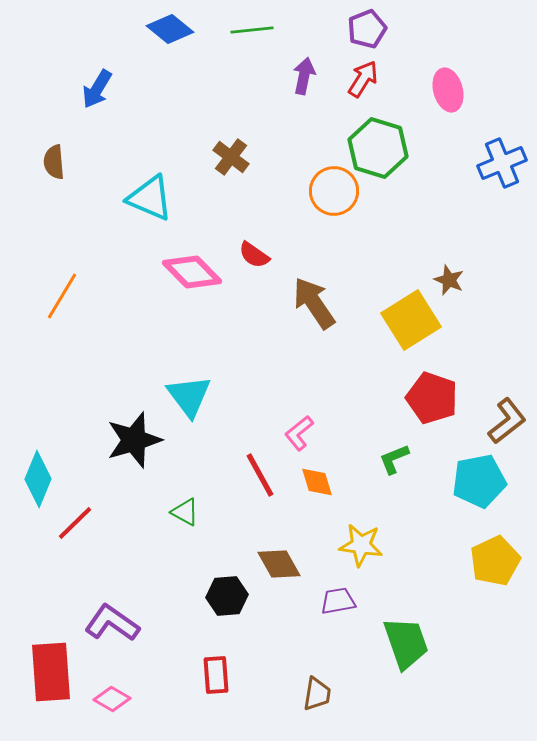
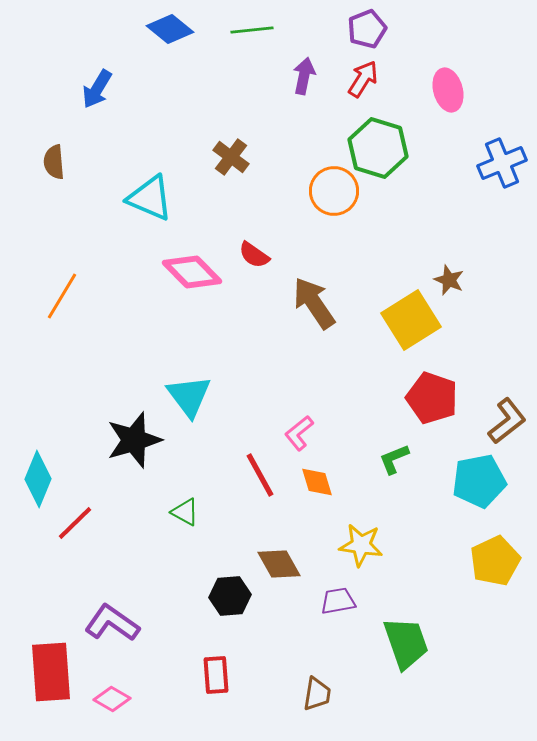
black hexagon at (227, 596): moved 3 px right
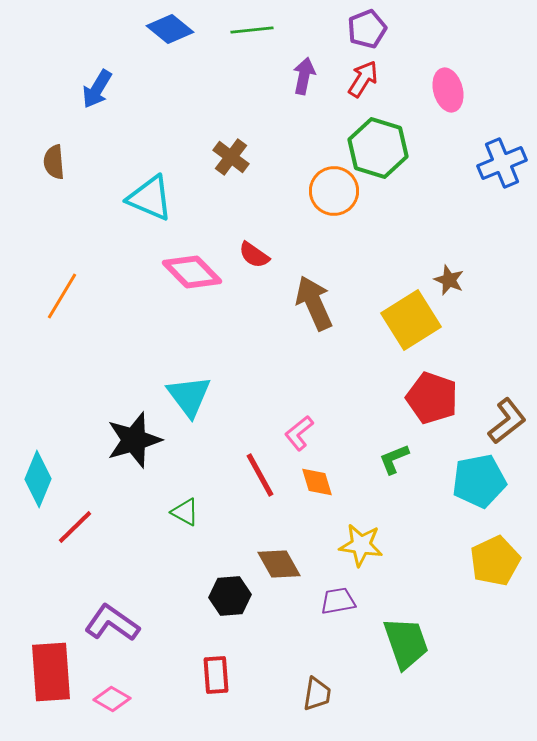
brown arrow at (314, 303): rotated 10 degrees clockwise
red line at (75, 523): moved 4 px down
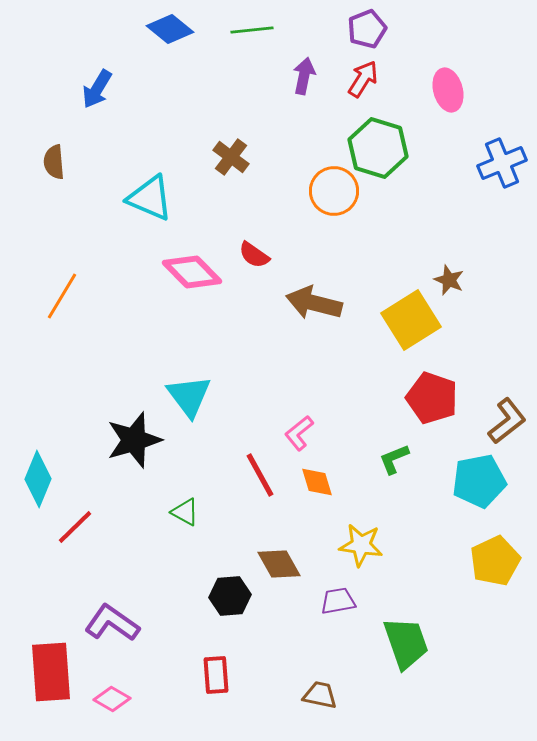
brown arrow at (314, 303): rotated 52 degrees counterclockwise
brown trapezoid at (317, 694): moved 3 px right, 1 px down; rotated 87 degrees counterclockwise
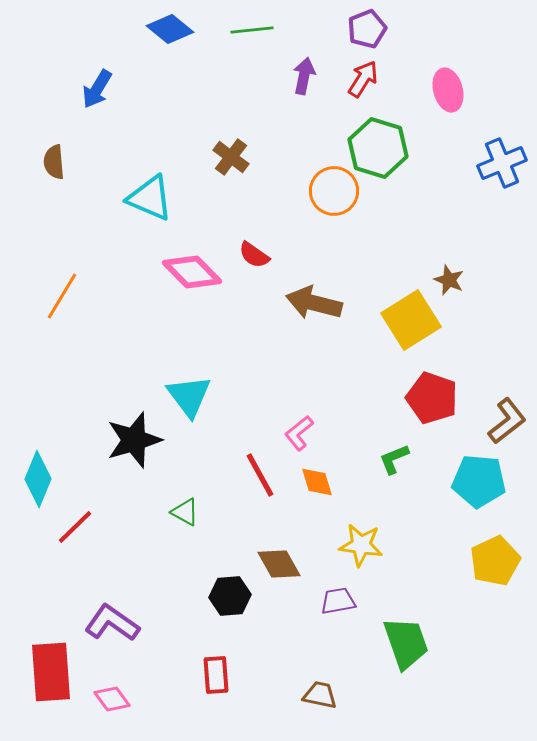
cyan pentagon at (479, 481): rotated 16 degrees clockwise
pink diamond at (112, 699): rotated 24 degrees clockwise
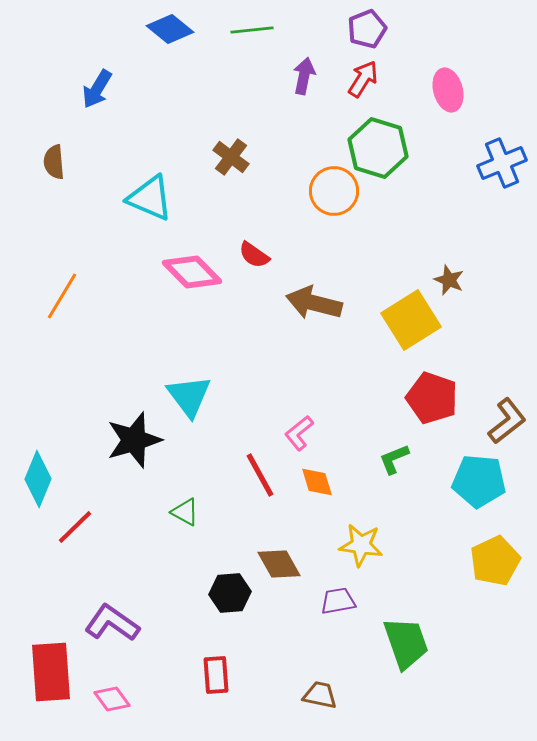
black hexagon at (230, 596): moved 3 px up
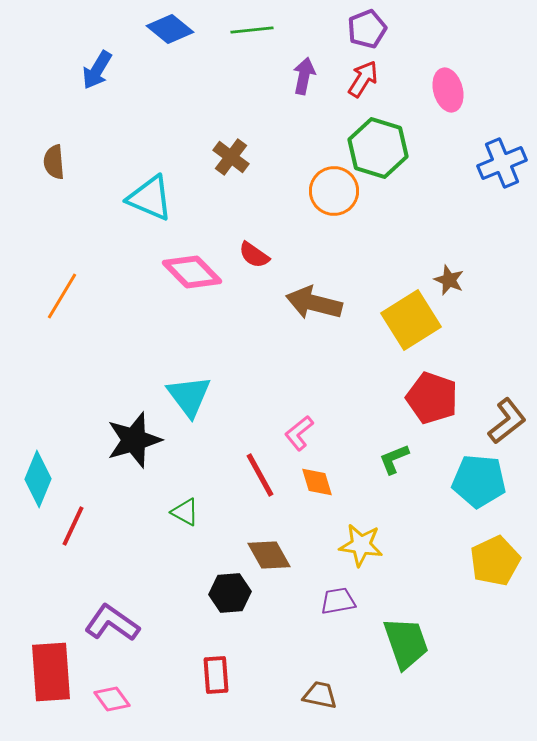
blue arrow at (97, 89): moved 19 px up
red line at (75, 527): moved 2 px left, 1 px up; rotated 21 degrees counterclockwise
brown diamond at (279, 564): moved 10 px left, 9 px up
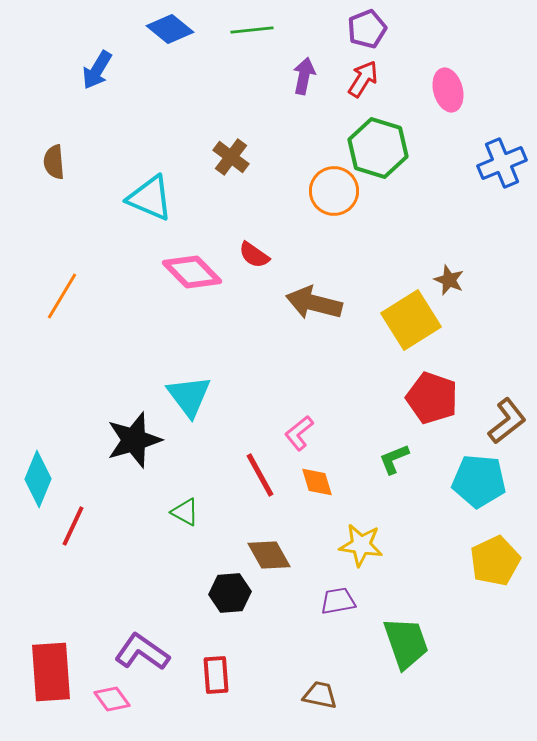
purple L-shape at (112, 623): moved 30 px right, 29 px down
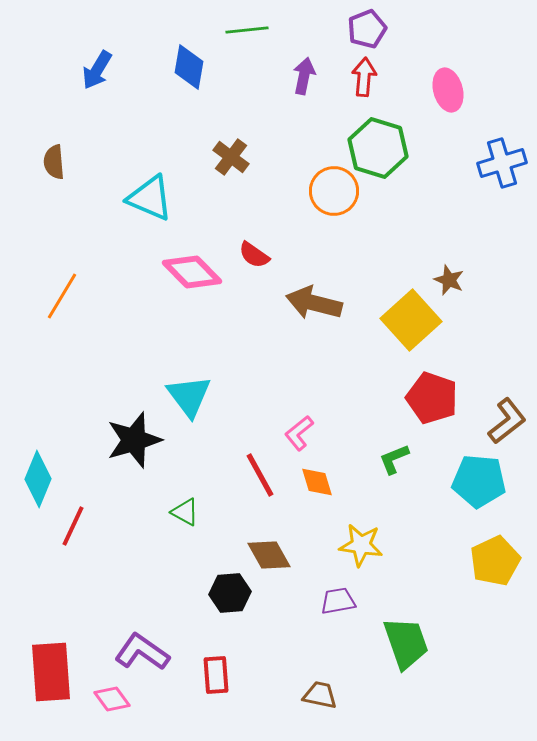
blue diamond at (170, 29): moved 19 px right, 38 px down; rotated 60 degrees clockwise
green line at (252, 30): moved 5 px left
red arrow at (363, 79): moved 1 px right, 2 px up; rotated 27 degrees counterclockwise
blue cross at (502, 163): rotated 6 degrees clockwise
yellow square at (411, 320): rotated 10 degrees counterclockwise
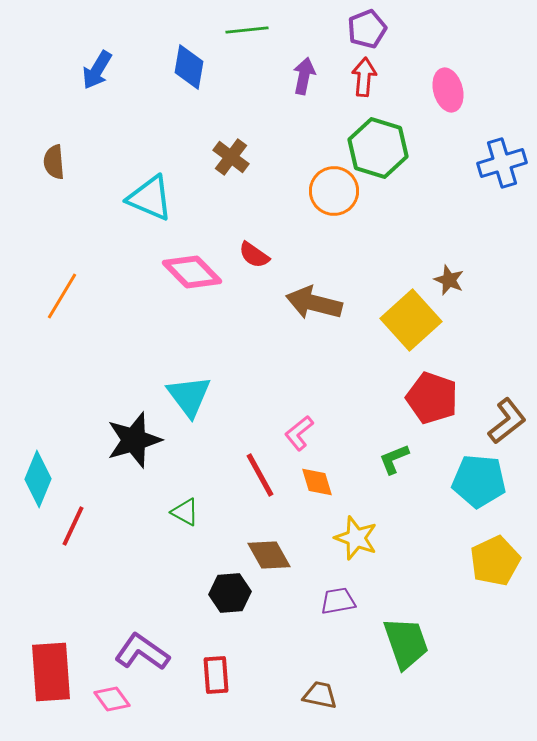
yellow star at (361, 545): moved 5 px left, 7 px up; rotated 12 degrees clockwise
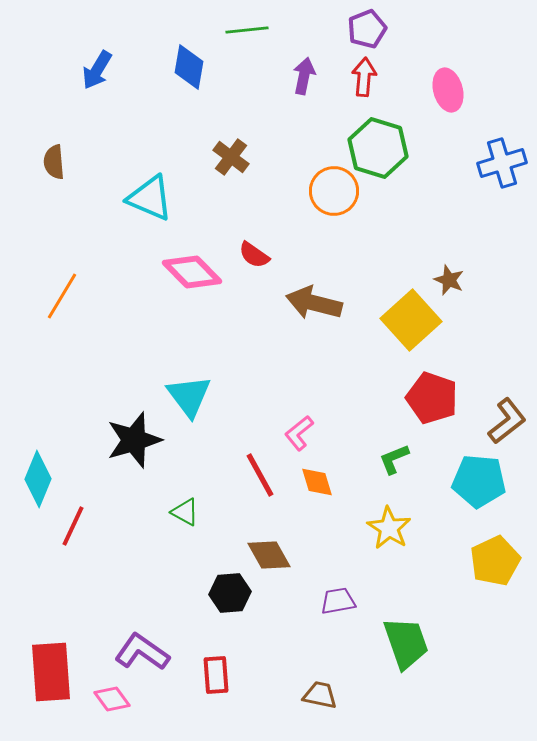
yellow star at (356, 538): moved 33 px right, 10 px up; rotated 12 degrees clockwise
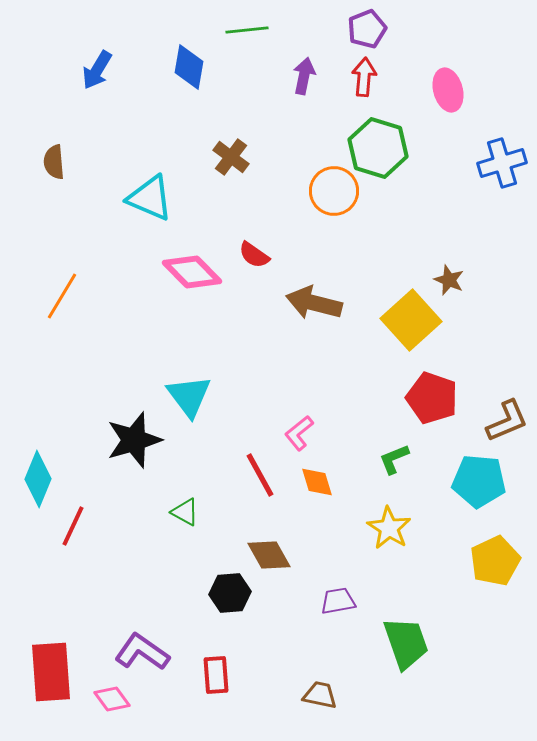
brown L-shape at (507, 421): rotated 15 degrees clockwise
